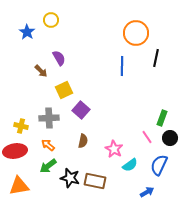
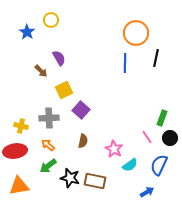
blue line: moved 3 px right, 3 px up
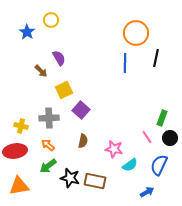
pink star: rotated 18 degrees counterclockwise
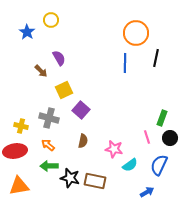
gray cross: rotated 18 degrees clockwise
pink line: rotated 16 degrees clockwise
green arrow: moved 1 px right; rotated 36 degrees clockwise
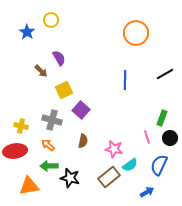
black line: moved 9 px right, 16 px down; rotated 48 degrees clockwise
blue line: moved 17 px down
gray cross: moved 3 px right, 2 px down
brown rectangle: moved 14 px right, 4 px up; rotated 50 degrees counterclockwise
orange triangle: moved 10 px right
